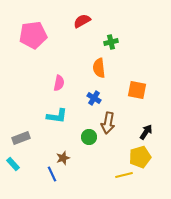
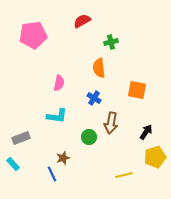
brown arrow: moved 3 px right
yellow pentagon: moved 15 px right
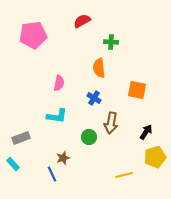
green cross: rotated 16 degrees clockwise
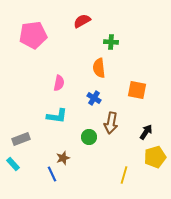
gray rectangle: moved 1 px down
yellow line: rotated 60 degrees counterclockwise
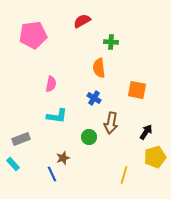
pink semicircle: moved 8 px left, 1 px down
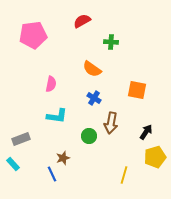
orange semicircle: moved 7 px left, 1 px down; rotated 48 degrees counterclockwise
green circle: moved 1 px up
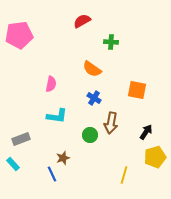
pink pentagon: moved 14 px left
green circle: moved 1 px right, 1 px up
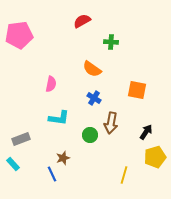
cyan L-shape: moved 2 px right, 2 px down
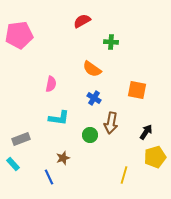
blue line: moved 3 px left, 3 px down
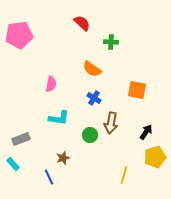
red semicircle: moved 2 px down; rotated 72 degrees clockwise
